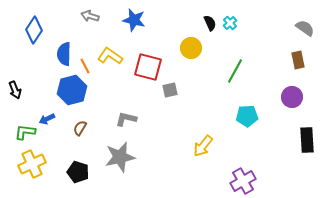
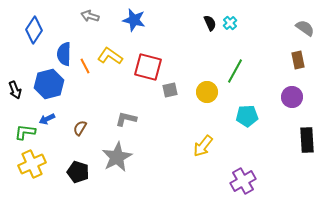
yellow circle: moved 16 px right, 44 px down
blue hexagon: moved 23 px left, 6 px up
gray star: moved 3 px left; rotated 16 degrees counterclockwise
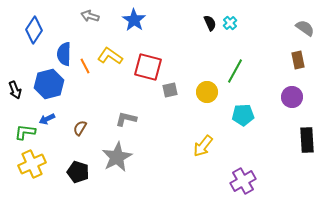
blue star: rotated 20 degrees clockwise
cyan pentagon: moved 4 px left, 1 px up
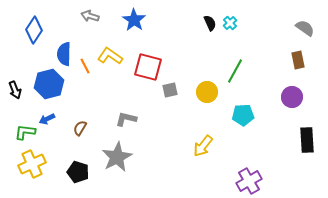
purple cross: moved 6 px right
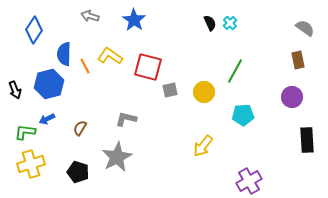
yellow circle: moved 3 px left
yellow cross: moved 1 px left; rotated 8 degrees clockwise
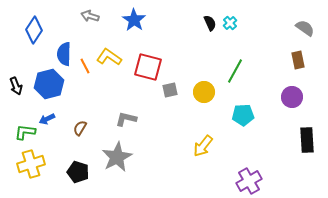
yellow L-shape: moved 1 px left, 1 px down
black arrow: moved 1 px right, 4 px up
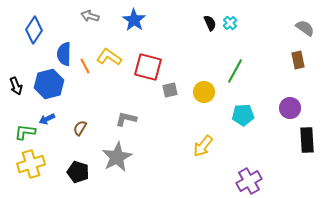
purple circle: moved 2 px left, 11 px down
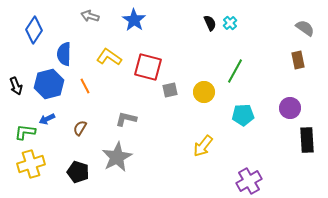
orange line: moved 20 px down
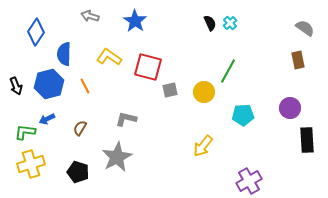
blue star: moved 1 px right, 1 px down
blue diamond: moved 2 px right, 2 px down
green line: moved 7 px left
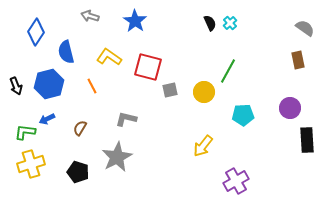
blue semicircle: moved 2 px right, 2 px up; rotated 15 degrees counterclockwise
orange line: moved 7 px right
purple cross: moved 13 px left
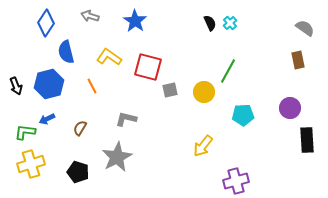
blue diamond: moved 10 px right, 9 px up
purple cross: rotated 15 degrees clockwise
